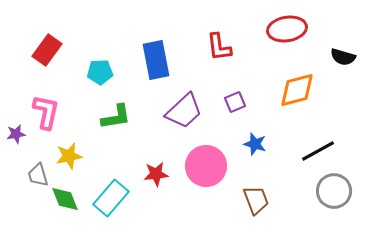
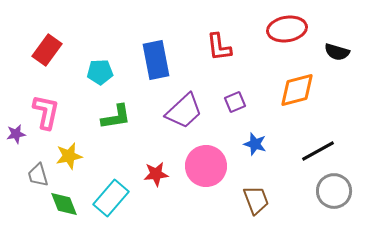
black semicircle: moved 6 px left, 5 px up
green diamond: moved 1 px left, 5 px down
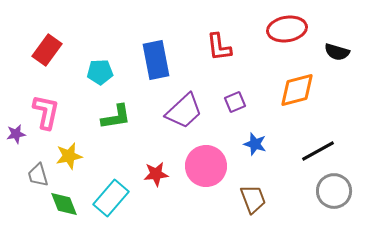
brown trapezoid: moved 3 px left, 1 px up
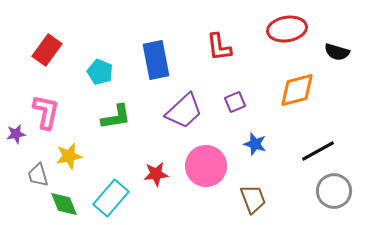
cyan pentagon: rotated 25 degrees clockwise
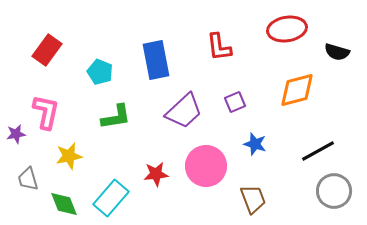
gray trapezoid: moved 10 px left, 4 px down
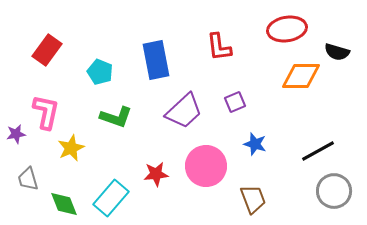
orange diamond: moved 4 px right, 14 px up; rotated 15 degrees clockwise
green L-shape: rotated 28 degrees clockwise
yellow star: moved 2 px right, 8 px up; rotated 12 degrees counterclockwise
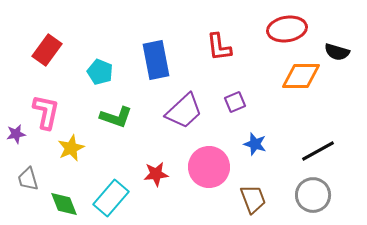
pink circle: moved 3 px right, 1 px down
gray circle: moved 21 px left, 4 px down
